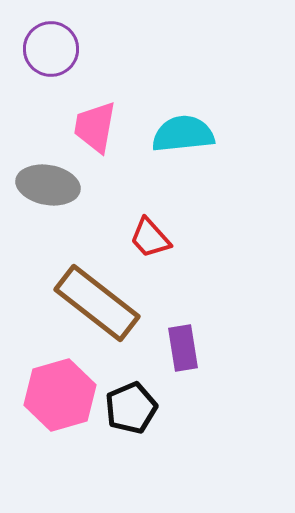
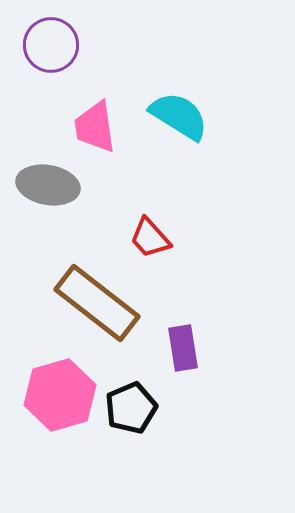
purple circle: moved 4 px up
pink trapezoid: rotated 18 degrees counterclockwise
cyan semicircle: moved 4 px left, 18 px up; rotated 38 degrees clockwise
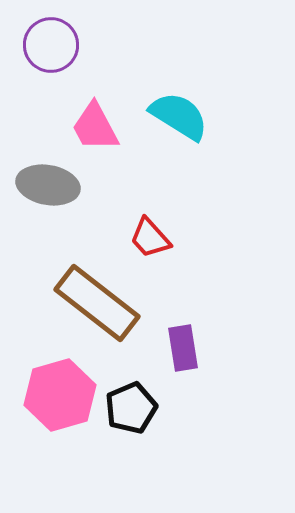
pink trapezoid: rotated 20 degrees counterclockwise
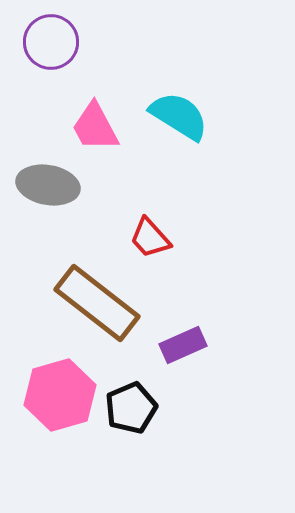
purple circle: moved 3 px up
purple rectangle: moved 3 px up; rotated 75 degrees clockwise
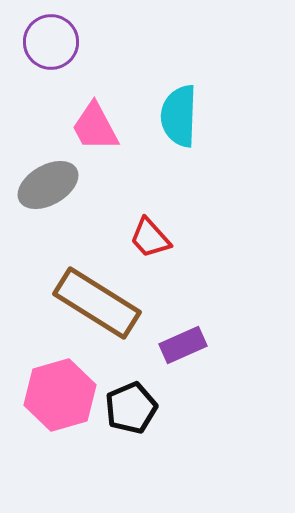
cyan semicircle: rotated 120 degrees counterclockwise
gray ellipse: rotated 40 degrees counterclockwise
brown rectangle: rotated 6 degrees counterclockwise
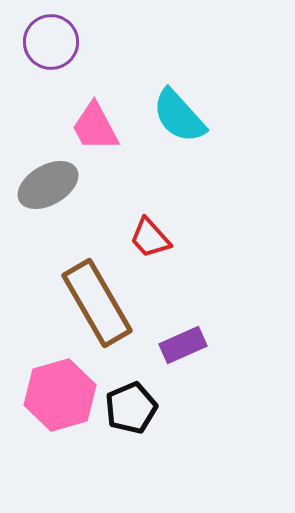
cyan semicircle: rotated 44 degrees counterclockwise
brown rectangle: rotated 28 degrees clockwise
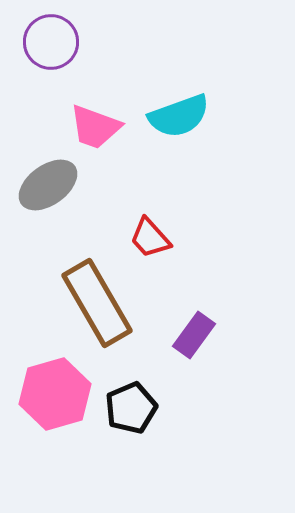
cyan semicircle: rotated 68 degrees counterclockwise
pink trapezoid: rotated 42 degrees counterclockwise
gray ellipse: rotated 6 degrees counterclockwise
purple rectangle: moved 11 px right, 10 px up; rotated 30 degrees counterclockwise
pink hexagon: moved 5 px left, 1 px up
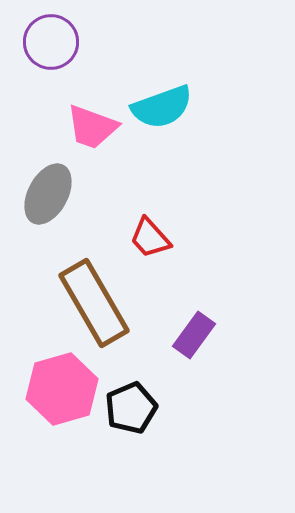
cyan semicircle: moved 17 px left, 9 px up
pink trapezoid: moved 3 px left
gray ellipse: moved 9 px down; rotated 26 degrees counterclockwise
brown rectangle: moved 3 px left
pink hexagon: moved 7 px right, 5 px up
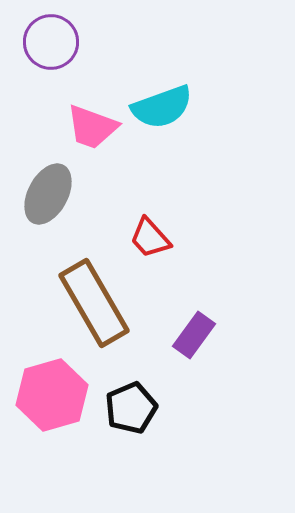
pink hexagon: moved 10 px left, 6 px down
